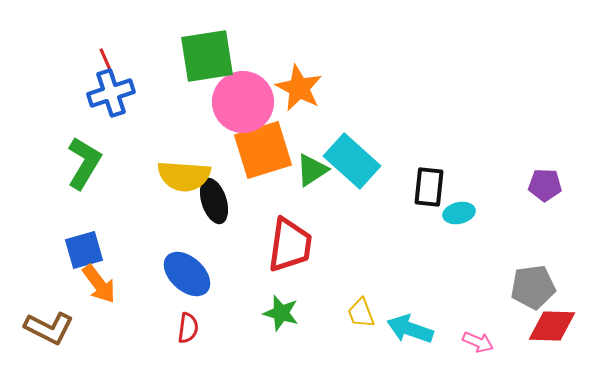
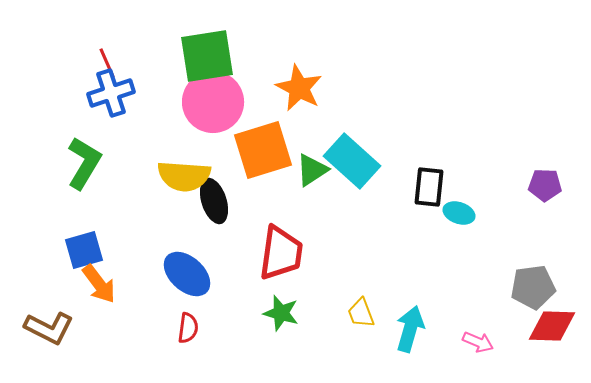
pink circle: moved 30 px left
cyan ellipse: rotated 32 degrees clockwise
red trapezoid: moved 9 px left, 8 px down
cyan arrow: rotated 87 degrees clockwise
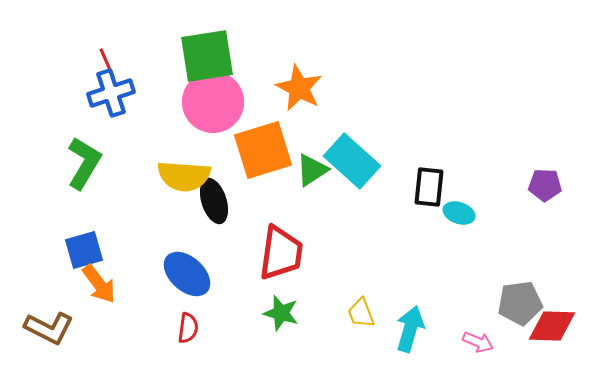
gray pentagon: moved 13 px left, 16 px down
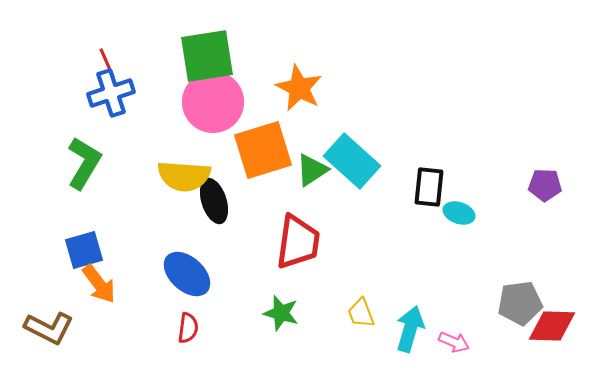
red trapezoid: moved 17 px right, 11 px up
pink arrow: moved 24 px left
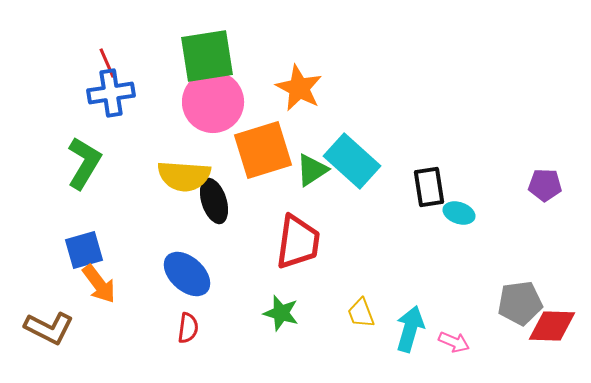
blue cross: rotated 9 degrees clockwise
black rectangle: rotated 15 degrees counterclockwise
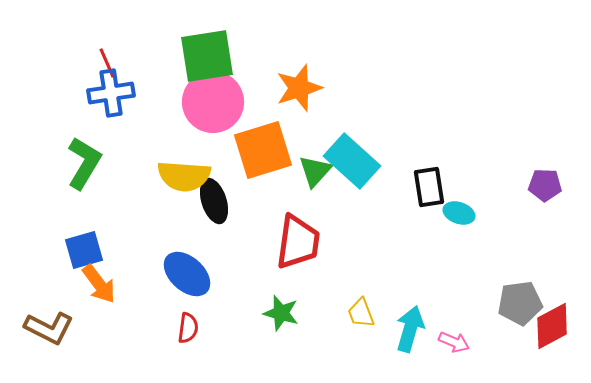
orange star: rotated 27 degrees clockwise
green triangle: moved 3 px right, 1 px down; rotated 15 degrees counterclockwise
red diamond: rotated 30 degrees counterclockwise
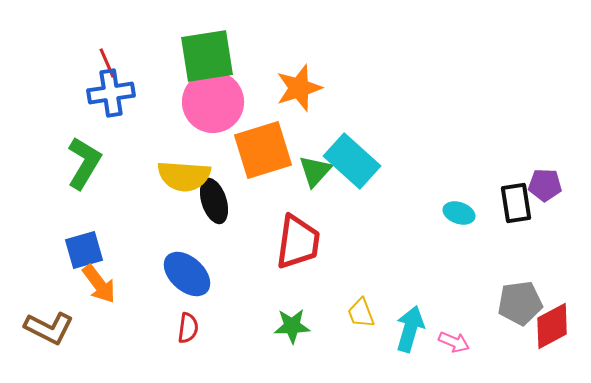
black rectangle: moved 87 px right, 16 px down
green star: moved 11 px right, 13 px down; rotated 18 degrees counterclockwise
